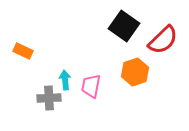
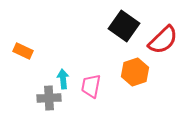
cyan arrow: moved 2 px left, 1 px up
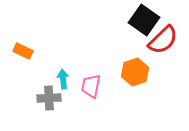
black square: moved 20 px right, 6 px up
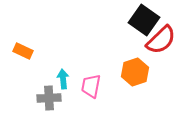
red semicircle: moved 2 px left
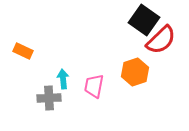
pink trapezoid: moved 3 px right
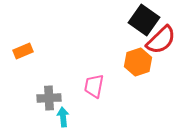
orange rectangle: rotated 48 degrees counterclockwise
orange hexagon: moved 3 px right, 10 px up
cyan arrow: moved 38 px down
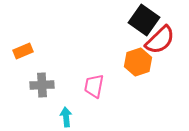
red semicircle: moved 1 px left
gray cross: moved 7 px left, 13 px up
cyan arrow: moved 3 px right
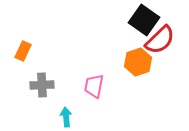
orange rectangle: rotated 42 degrees counterclockwise
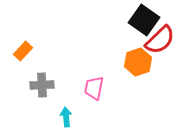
orange rectangle: rotated 18 degrees clockwise
pink trapezoid: moved 2 px down
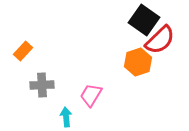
pink trapezoid: moved 3 px left, 7 px down; rotated 20 degrees clockwise
